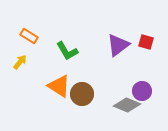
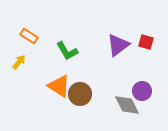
yellow arrow: moved 1 px left
brown circle: moved 2 px left
gray diamond: rotated 40 degrees clockwise
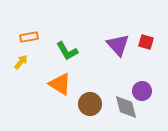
orange rectangle: moved 1 px down; rotated 42 degrees counterclockwise
purple triangle: rotated 35 degrees counterclockwise
yellow arrow: moved 2 px right
orange triangle: moved 1 px right, 2 px up
brown circle: moved 10 px right, 10 px down
gray diamond: moved 1 px left, 2 px down; rotated 12 degrees clockwise
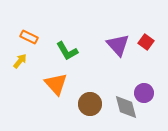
orange rectangle: rotated 36 degrees clockwise
red square: rotated 21 degrees clockwise
yellow arrow: moved 1 px left, 1 px up
orange triangle: moved 4 px left; rotated 15 degrees clockwise
purple circle: moved 2 px right, 2 px down
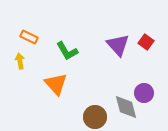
yellow arrow: rotated 49 degrees counterclockwise
brown circle: moved 5 px right, 13 px down
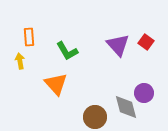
orange rectangle: rotated 60 degrees clockwise
